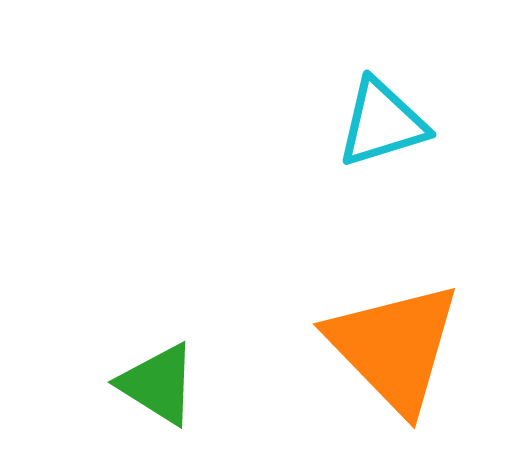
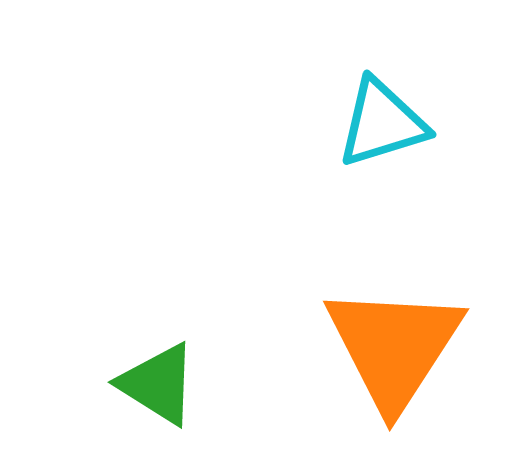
orange triangle: rotated 17 degrees clockwise
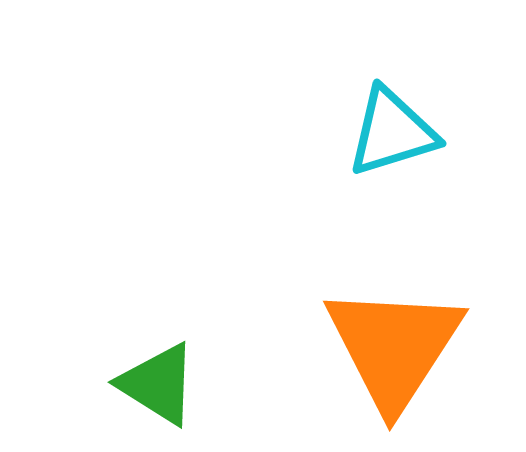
cyan triangle: moved 10 px right, 9 px down
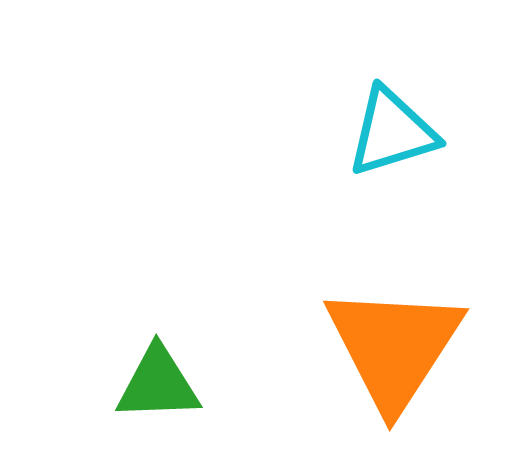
green triangle: rotated 34 degrees counterclockwise
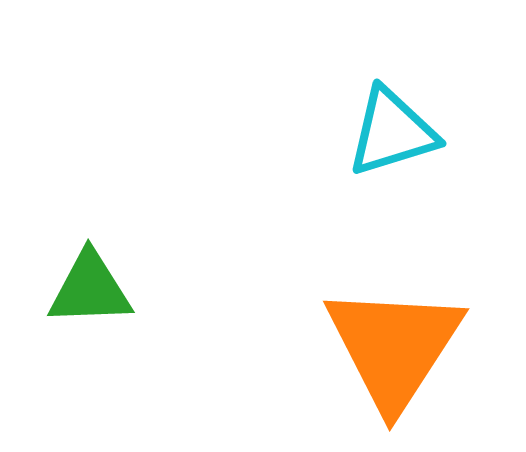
green triangle: moved 68 px left, 95 px up
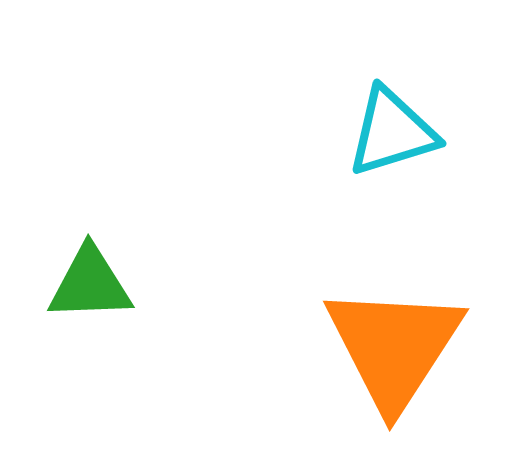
green triangle: moved 5 px up
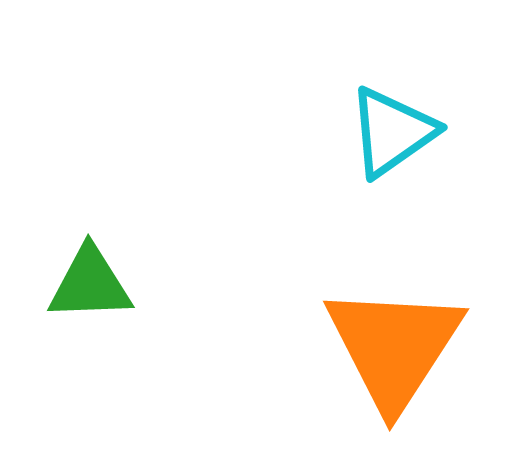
cyan triangle: rotated 18 degrees counterclockwise
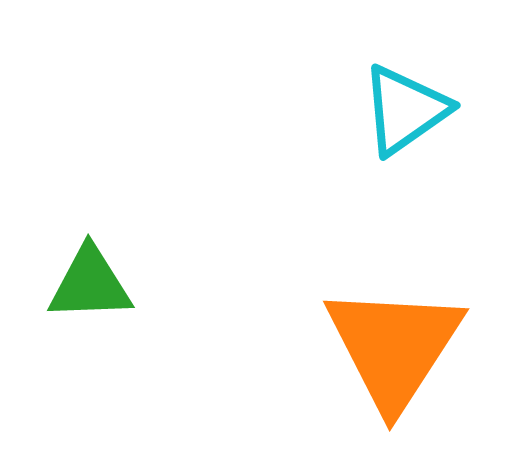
cyan triangle: moved 13 px right, 22 px up
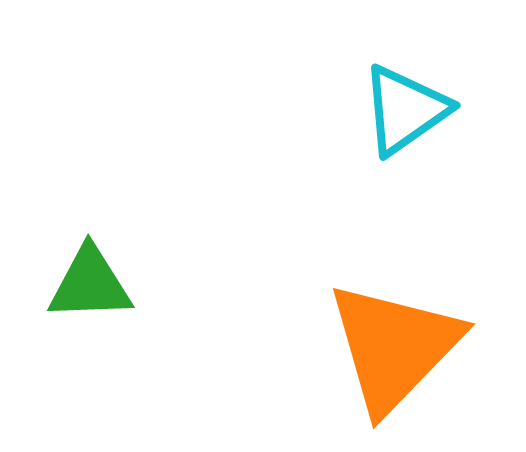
orange triangle: rotated 11 degrees clockwise
